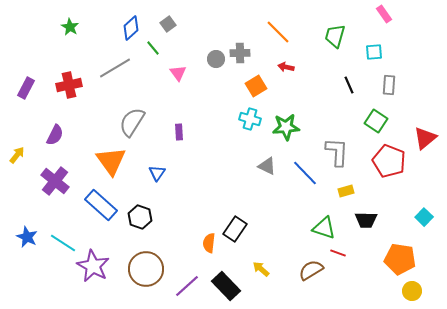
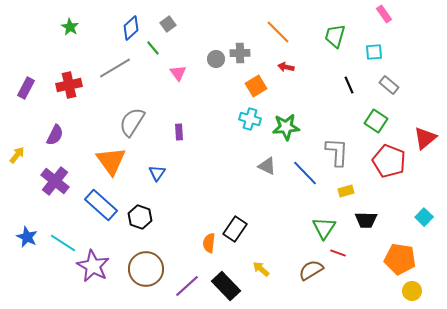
gray rectangle at (389, 85): rotated 54 degrees counterclockwise
green triangle at (324, 228): rotated 45 degrees clockwise
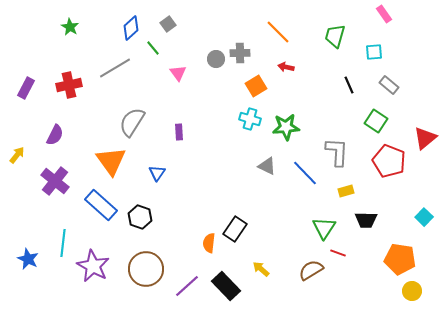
blue star at (27, 237): moved 1 px right, 22 px down
cyan line at (63, 243): rotated 64 degrees clockwise
